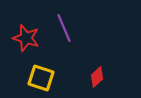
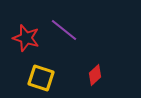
purple line: moved 2 px down; rotated 28 degrees counterclockwise
red diamond: moved 2 px left, 2 px up
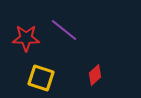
red star: rotated 16 degrees counterclockwise
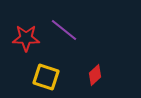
yellow square: moved 5 px right, 1 px up
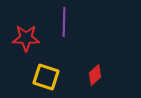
purple line: moved 8 px up; rotated 52 degrees clockwise
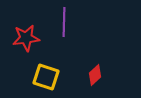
red star: rotated 8 degrees counterclockwise
